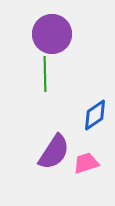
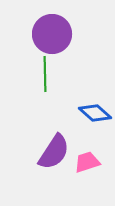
blue diamond: moved 2 px up; rotated 76 degrees clockwise
pink trapezoid: moved 1 px right, 1 px up
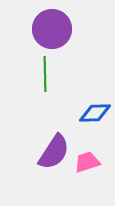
purple circle: moved 5 px up
blue diamond: rotated 44 degrees counterclockwise
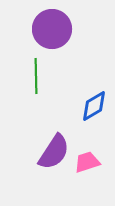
green line: moved 9 px left, 2 px down
blue diamond: moved 1 px left, 7 px up; rotated 28 degrees counterclockwise
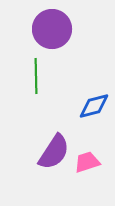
blue diamond: rotated 16 degrees clockwise
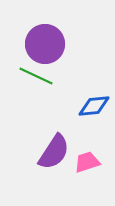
purple circle: moved 7 px left, 15 px down
green line: rotated 64 degrees counterclockwise
blue diamond: rotated 8 degrees clockwise
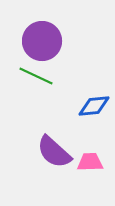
purple circle: moved 3 px left, 3 px up
purple semicircle: rotated 99 degrees clockwise
pink trapezoid: moved 3 px right; rotated 16 degrees clockwise
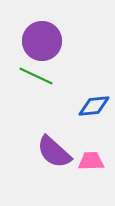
pink trapezoid: moved 1 px right, 1 px up
